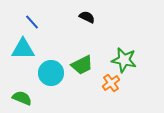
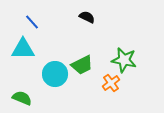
cyan circle: moved 4 px right, 1 px down
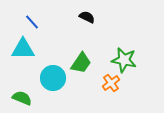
green trapezoid: moved 1 px left, 2 px up; rotated 30 degrees counterclockwise
cyan circle: moved 2 px left, 4 px down
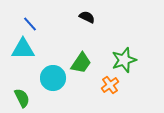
blue line: moved 2 px left, 2 px down
green star: rotated 30 degrees counterclockwise
orange cross: moved 1 px left, 2 px down
green semicircle: rotated 42 degrees clockwise
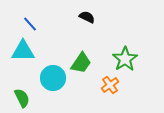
cyan triangle: moved 2 px down
green star: moved 1 px right, 1 px up; rotated 15 degrees counterclockwise
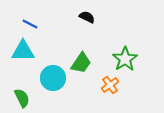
blue line: rotated 21 degrees counterclockwise
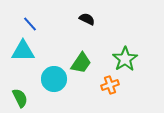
black semicircle: moved 2 px down
blue line: rotated 21 degrees clockwise
cyan circle: moved 1 px right, 1 px down
orange cross: rotated 18 degrees clockwise
green semicircle: moved 2 px left
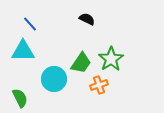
green star: moved 14 px left
orange cross: moved 11 px left
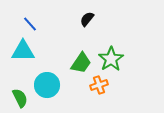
black semicircle: rotated 77 degrees counterclockwise
cyan circle: moved 7 px left, 6 px down
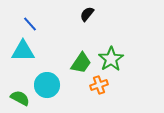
black semicircle: moved 5 px up
green semicircle: rotated 36 degrees counterclockwise
